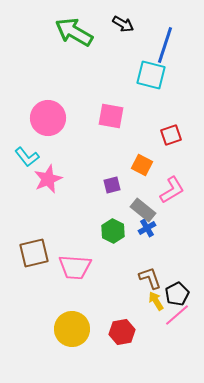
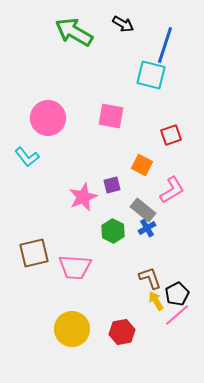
pink star: moved 35 px right, 18 px down
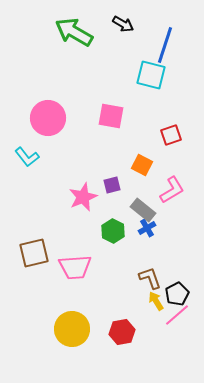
pink trapezoid: rotated 8 degrees counterclockwise
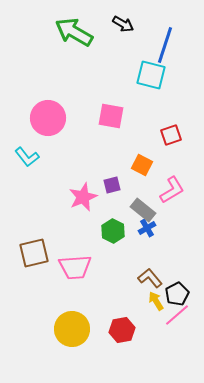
brown L-shape: rotated 20 degrees counterclockwise
red hexagon: moved 2 px up
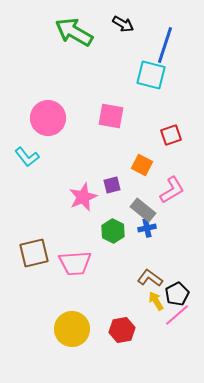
blue cross: rotated 18 degrees clockwise
pink trapezoid: moved 4 px up
brown L-shape: rotated 15 degrees counterclockwise
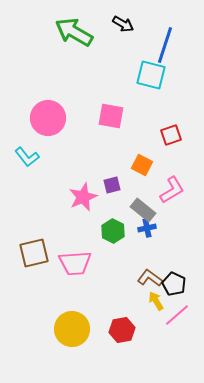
black pentagon: moved 3 px left, 10 px up; rotated 20 degrees counterclockwise
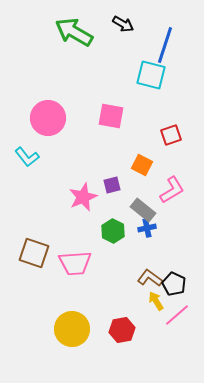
brown square: rotated 32 degrees clockwise
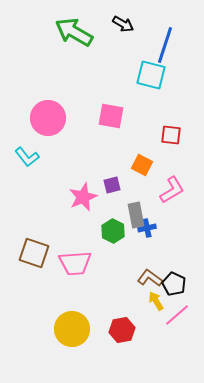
red square: rotated 25 degrees clockwise
gray rectangle: moved 7 px left, 5 px down; rotated 40 degrees clockwise
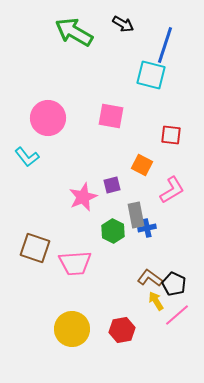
brown square: moved 1 px right, 5 px up
